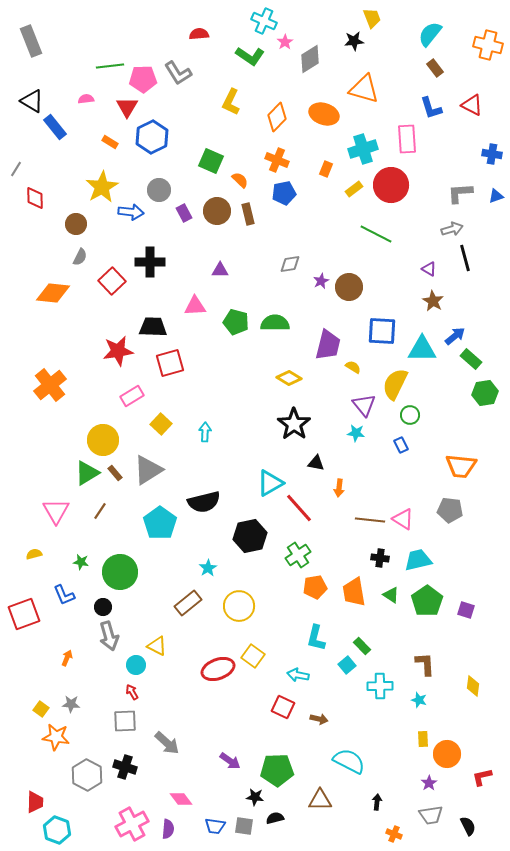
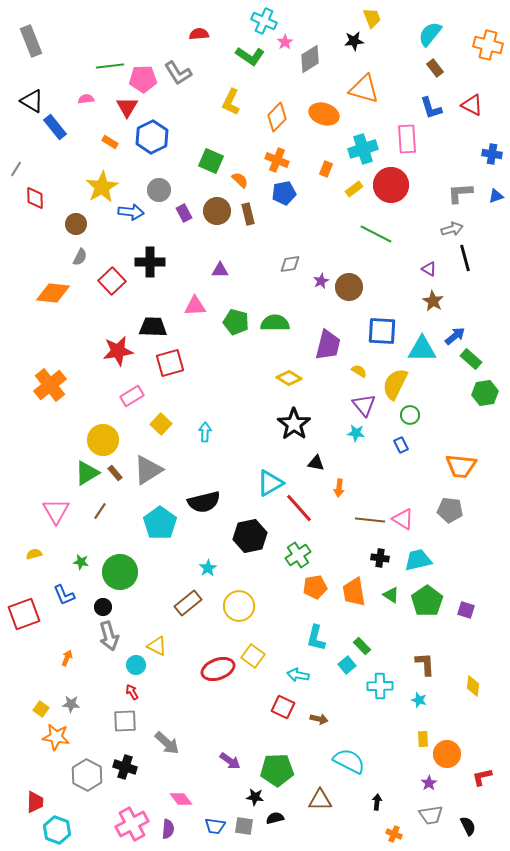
yellow semicircle at (353, 367): moved 6 px right, 4 px down
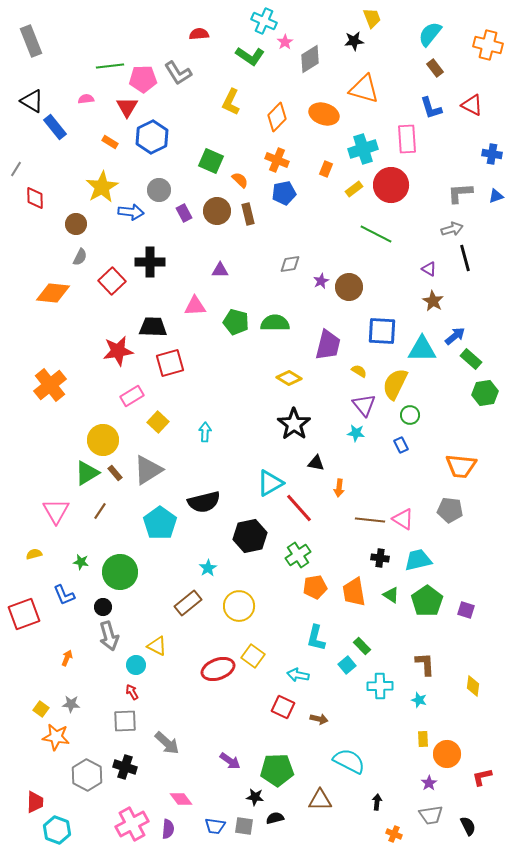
yellow square at (161, 424): moved 3 px left, 2 px up
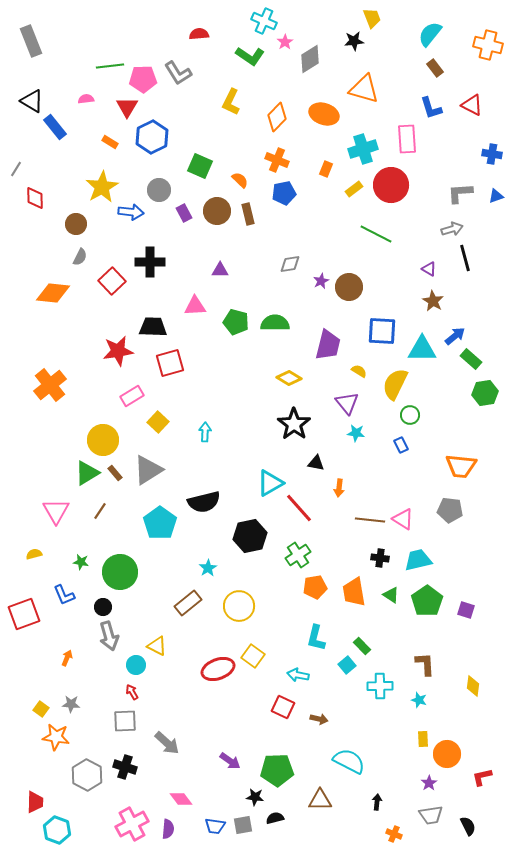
green square at (211, 161): moved 11 px left, 5 px down
purple triangle at (364, 405): moved 17 px left, 2 px up
gray square at (244, 826): moved 1 px left, 1 px up; rotated 18 degrees counterclockwise
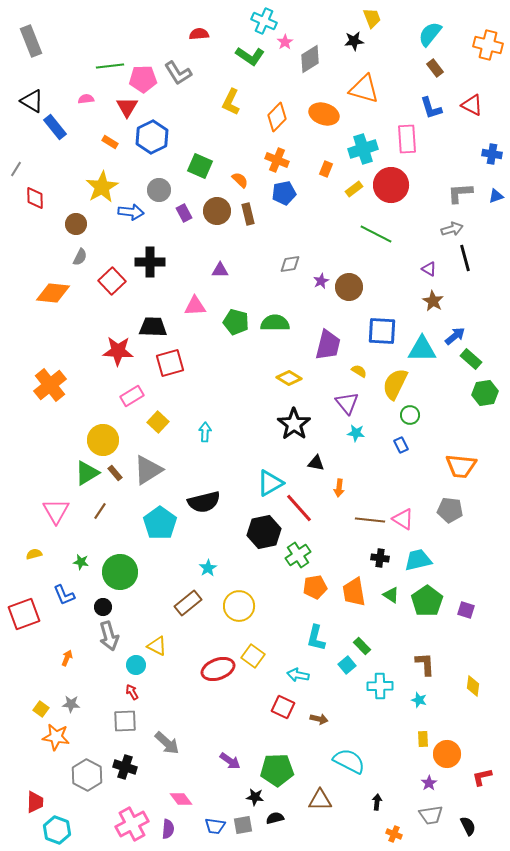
red star at (118, 351): rotated 12 degrees clockwise
black hexagon at (250, 536): moved 14 px right, 4 px up
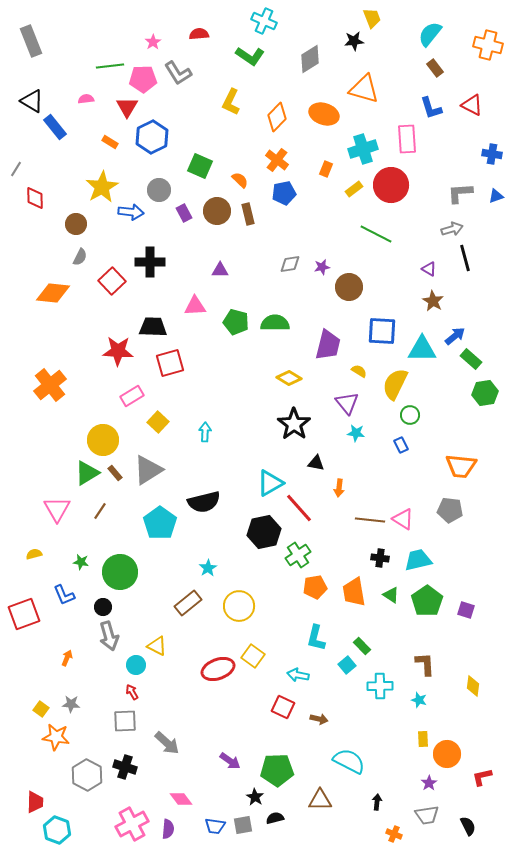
pink star at (285, 42): moved 132 px left
orange cross at (277, 160): rotated 15 degrees clockwise
purple star at (321, 281): moved 1 px right, 14 px up; rotated 14 degrees clockwise
pink triangle at (56, 511): moved 1 px right, 2 px up
black star at (255, 797): rotated 24 degrees clockwise
gray trapezoid at (431, 815): moved 4 px left
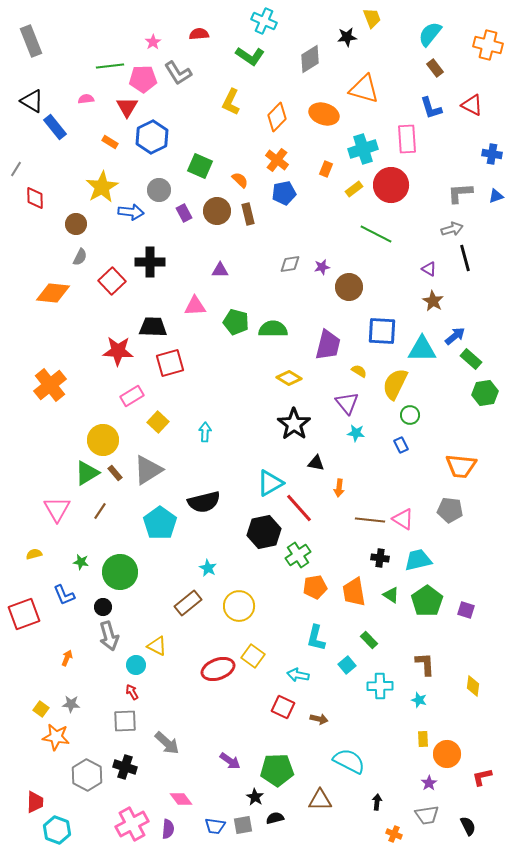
black star at (354, 41): moved 7 px left, 4 px up
green semicircle at (275, 323): moved 2 px left, 6 px down
cyan star at (208, 568): rotated 12 degrees counterclockwise
green rectangle at (362, 646): moved 7 px right, 6 px up
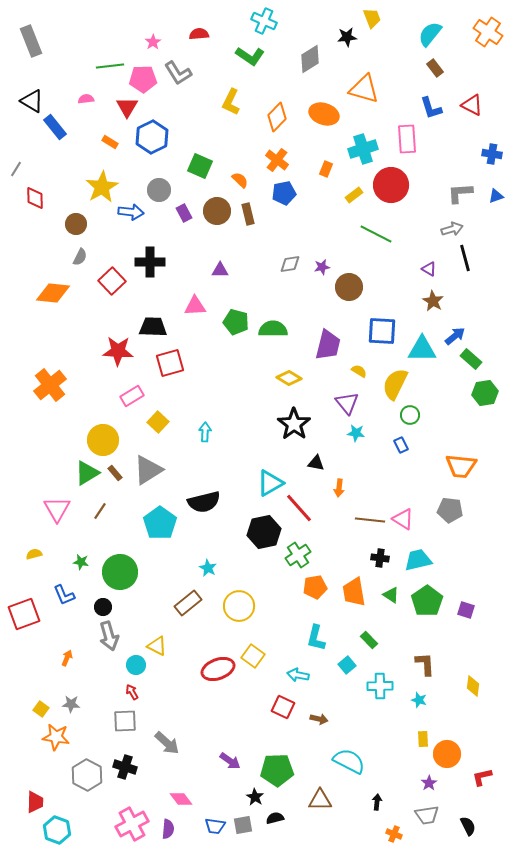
orange cross at (488, 45): moved 13 px up; rotated 20 degrees clockwise
yellow rectangle at (354, 189): moved 6 px down
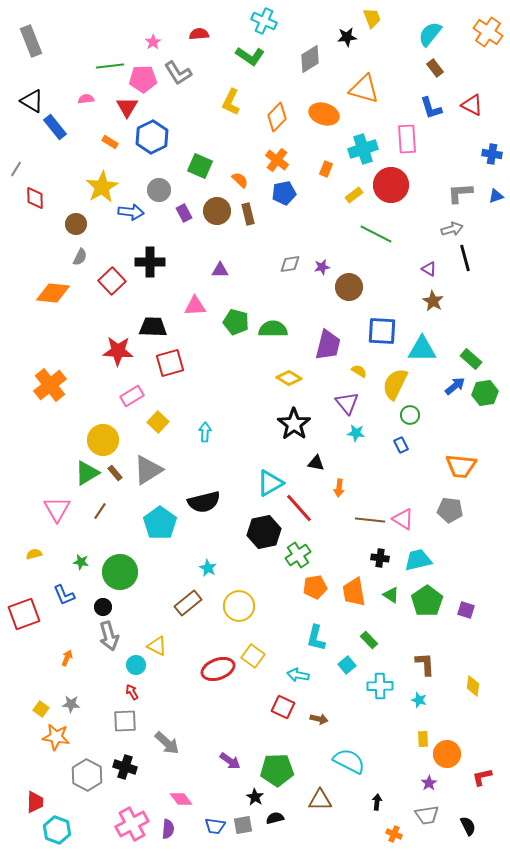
blue arrow at (455, 336): moved 50 px down
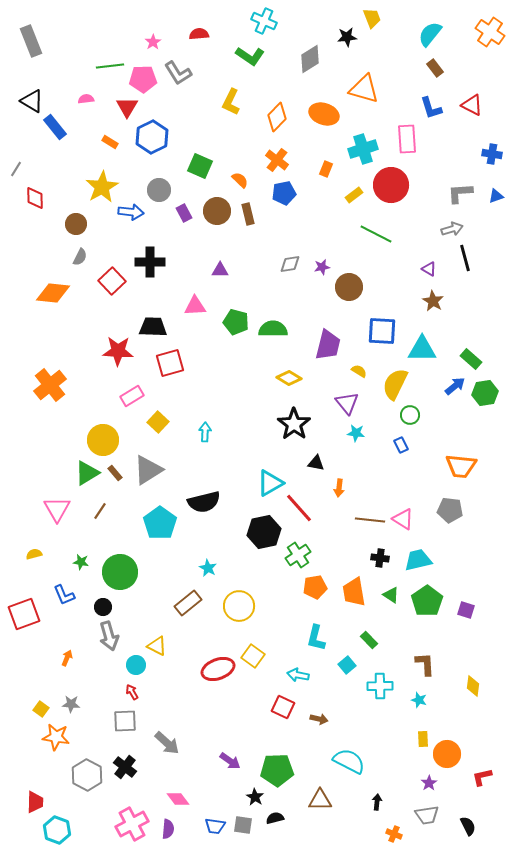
orange cross at (488, 32): moved 2 px right
black cross at (125, 767): rotated 20 degrees clockwise
pink diamond at (181, 799): moved 3 px left
gray square at (243, 825): rotated 18 degrees clockwise
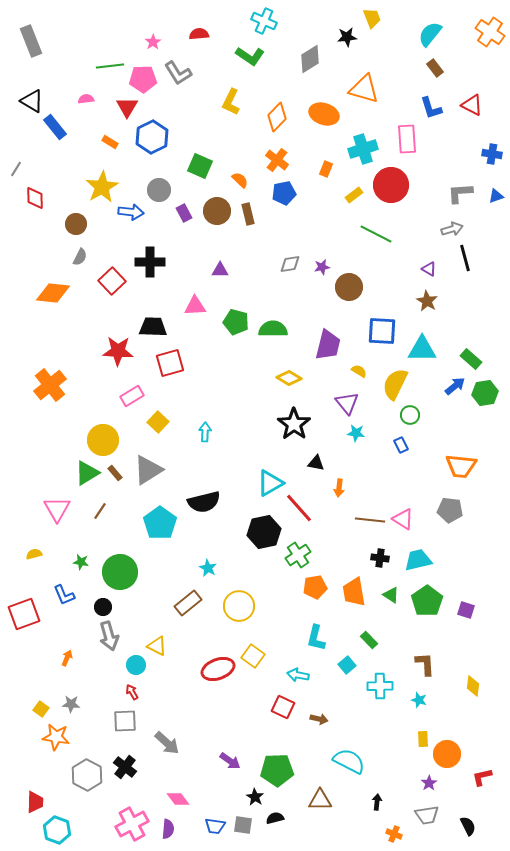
brown star at (433, 301): moved 6 px left
